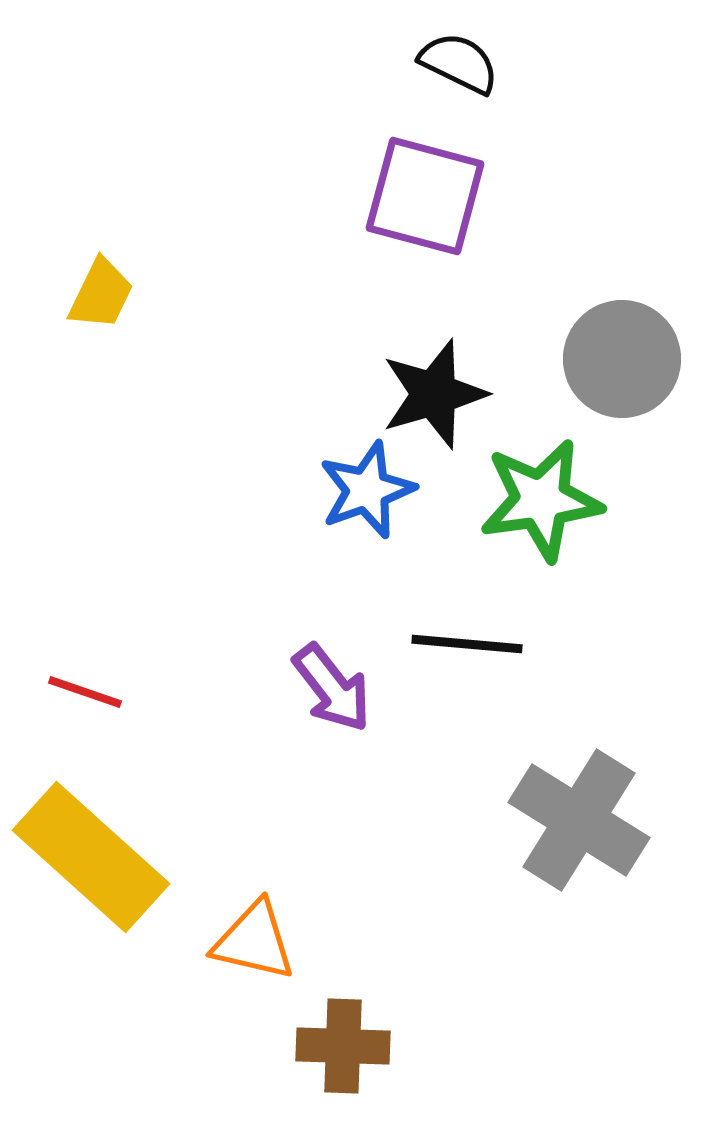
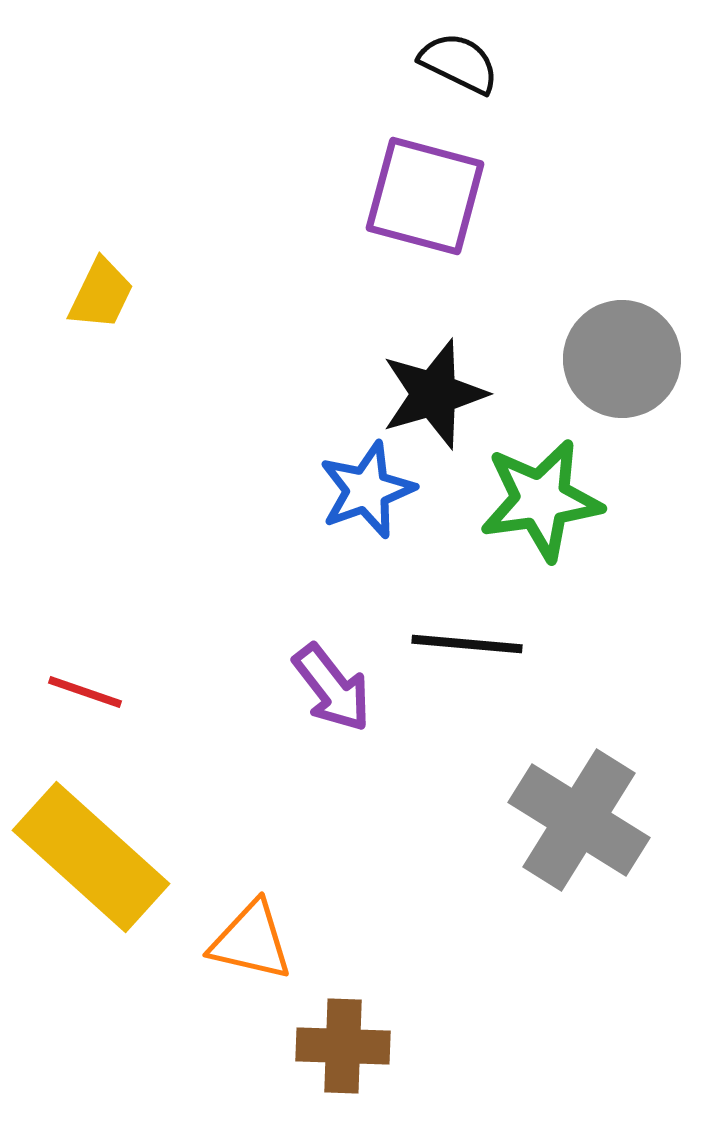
orange triangle: moved 3 px left
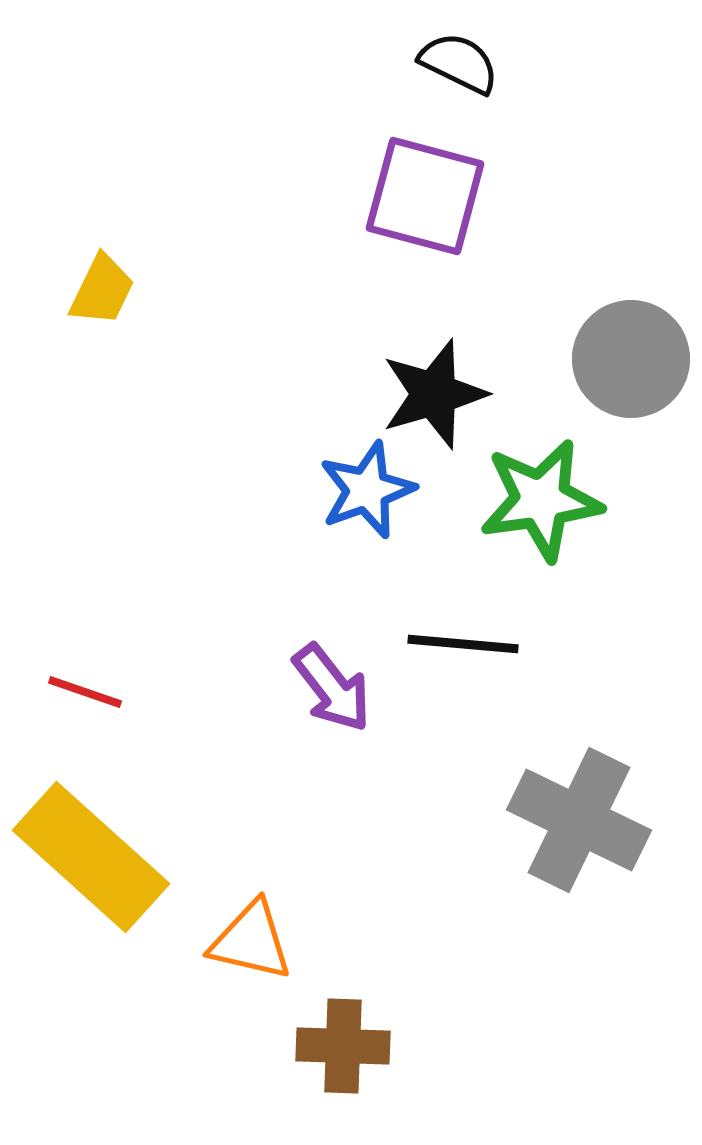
yellow trapezoid: moved 1 px right, 4 px up
gray circle: moved 9 px right
black line: moved 4 px left
gray cross: rotated 6 degrees counterclockwise
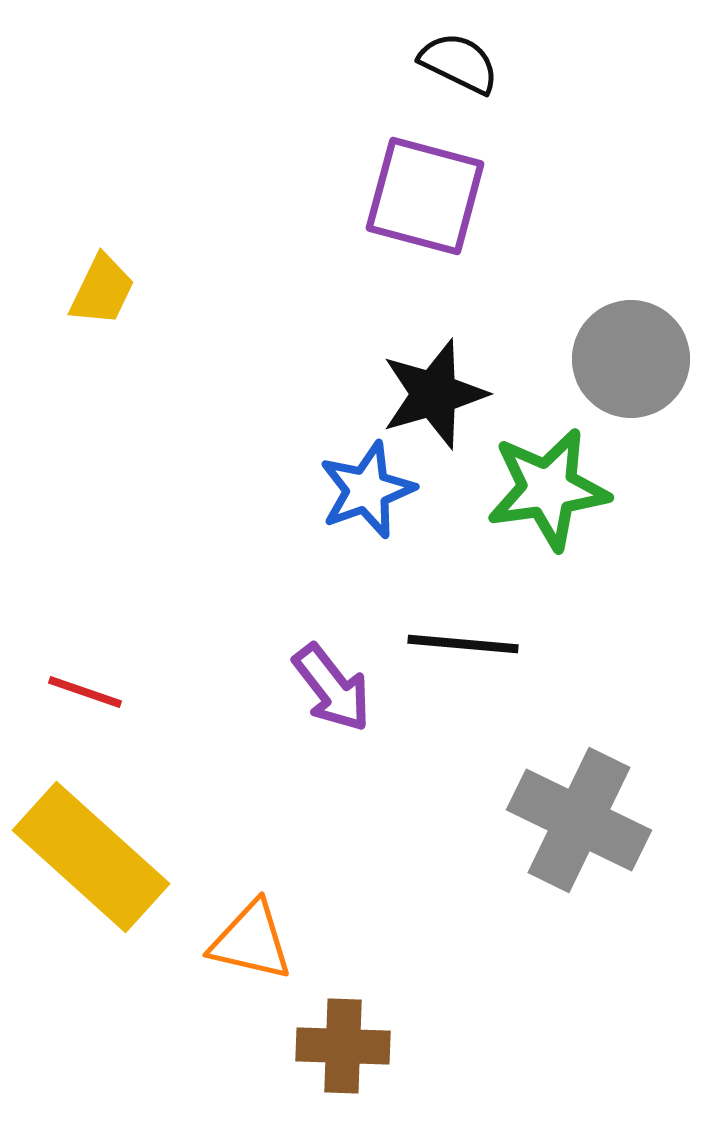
green star: moved 7 px right, 11 px up
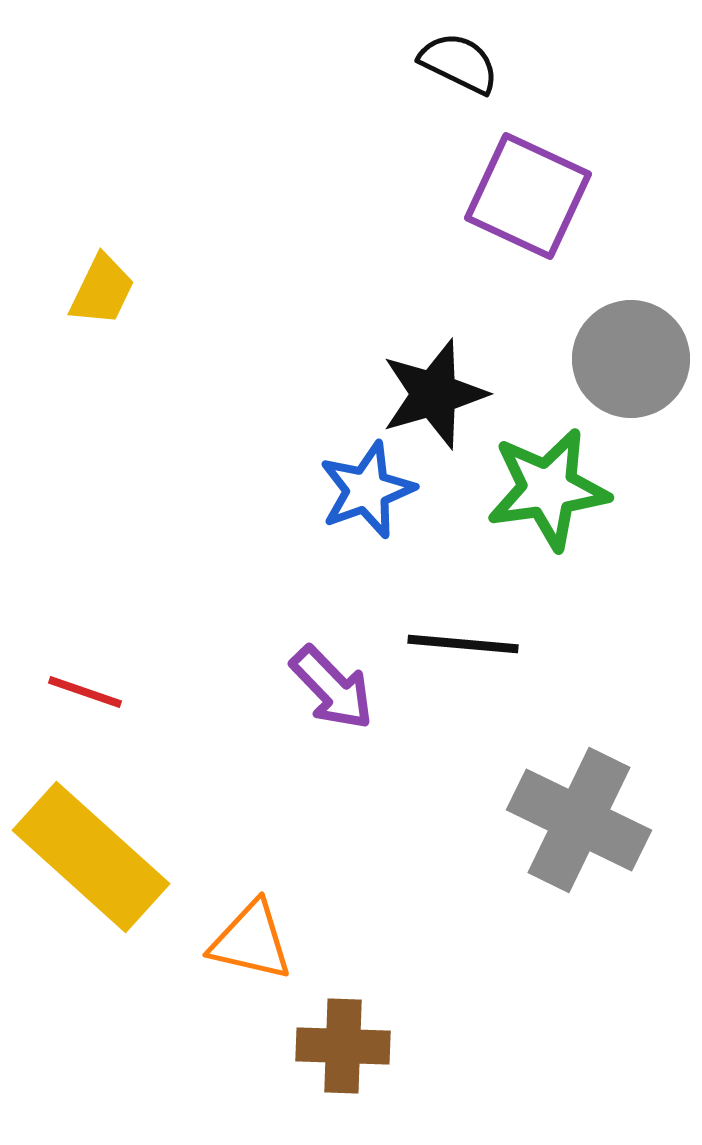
purple square: moved 103 px right; rotated 10 degrees clockwise
purple arrow: rotated 6 degrees counterclockwise
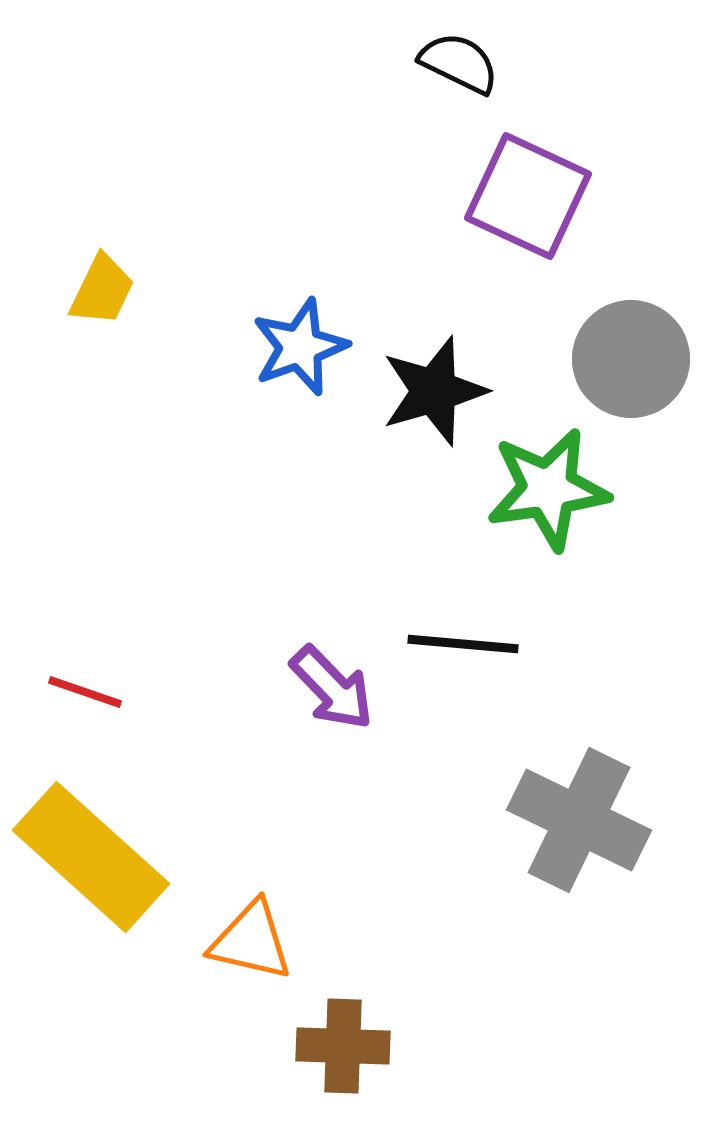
black star: moved 3 px up
blue star: moved 67 px left, 143 px up
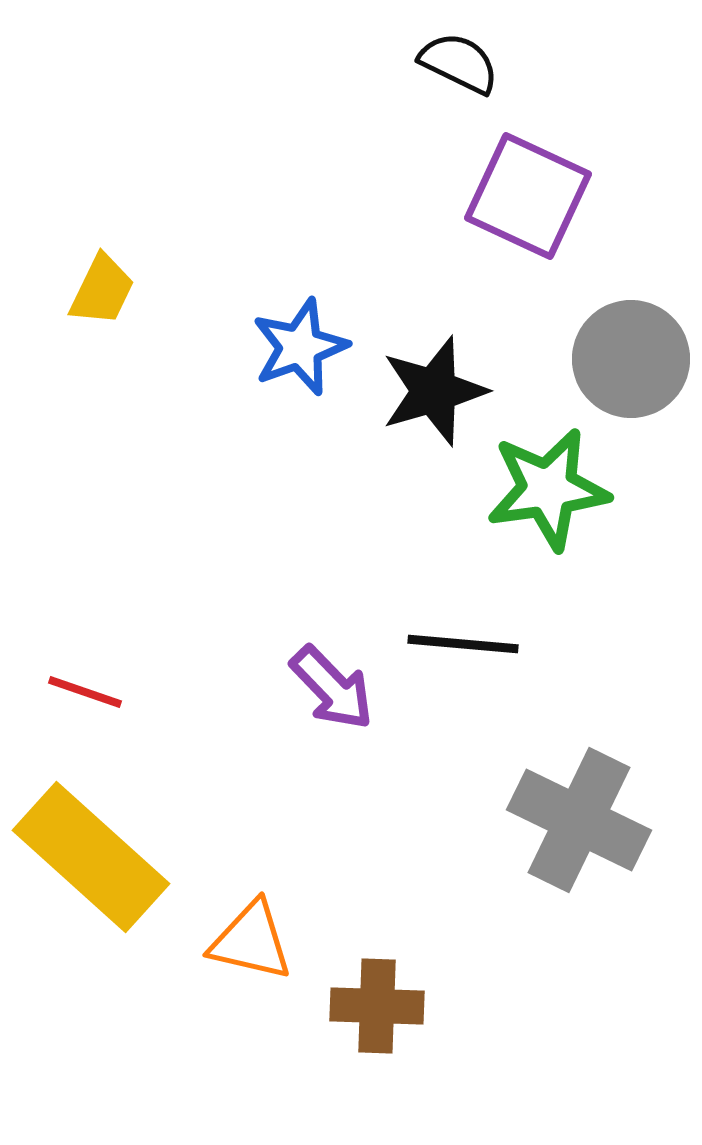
brown cross: moved 34 px right, 40 px up
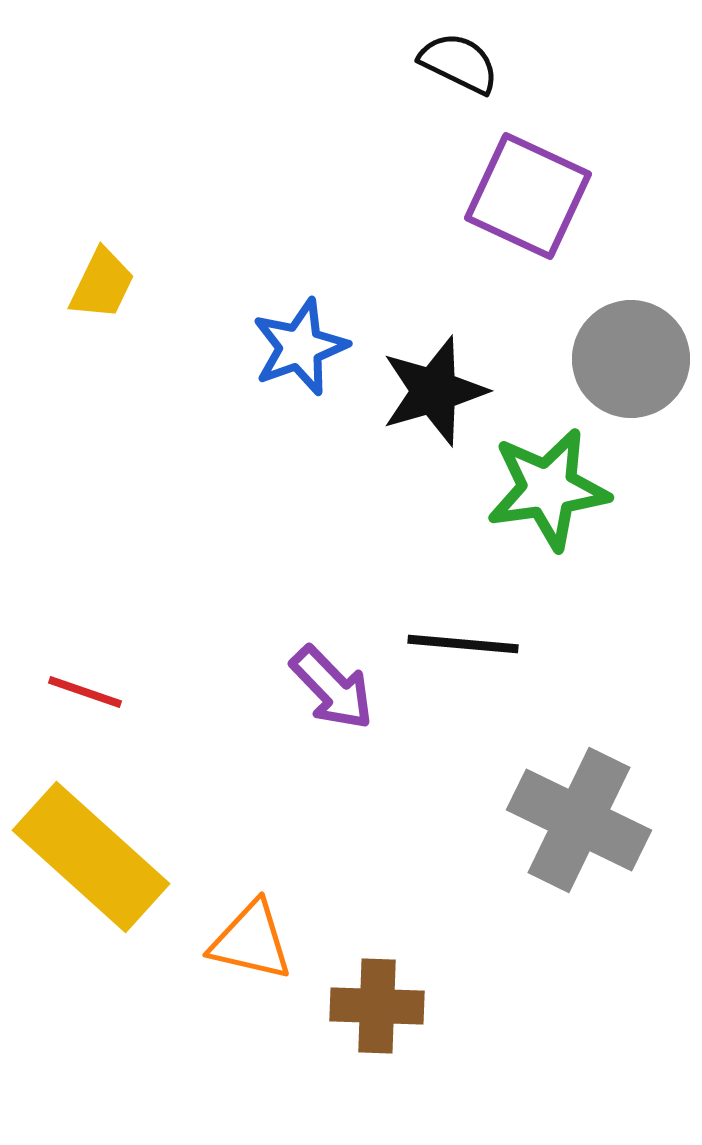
yellow trapezoid: moved 6 px up
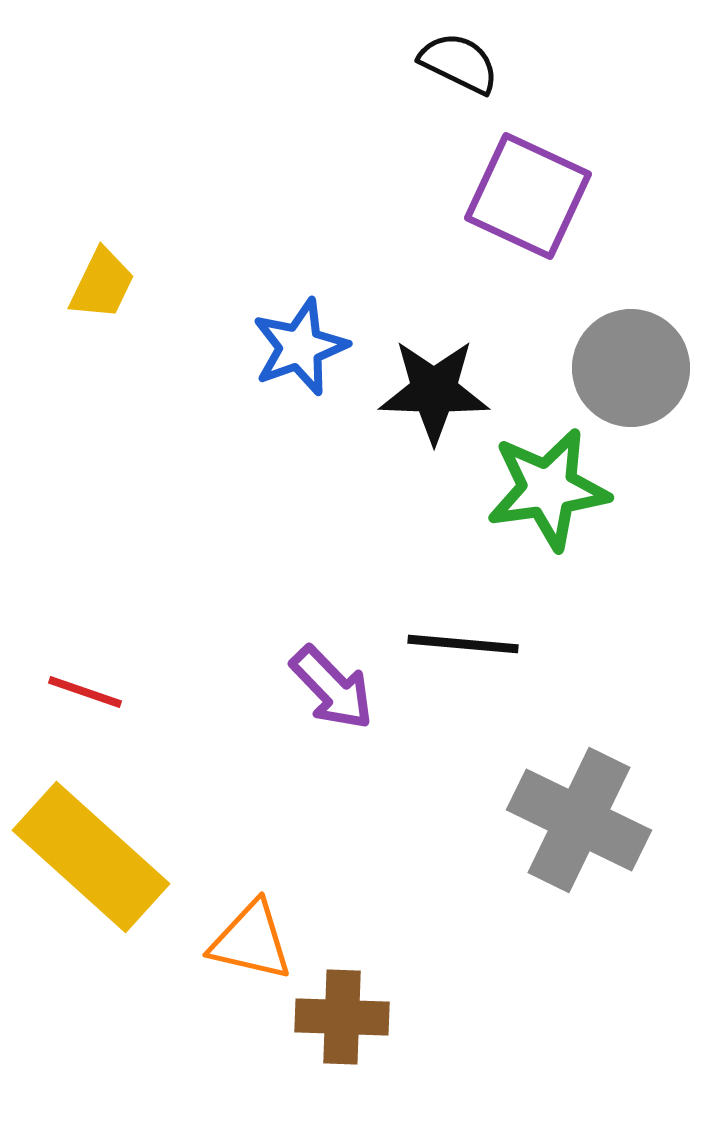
gray circle: moved 9 px down
black star: rotated 18 degrees clockwise
brown cross: moved 35 px left, 11 px down
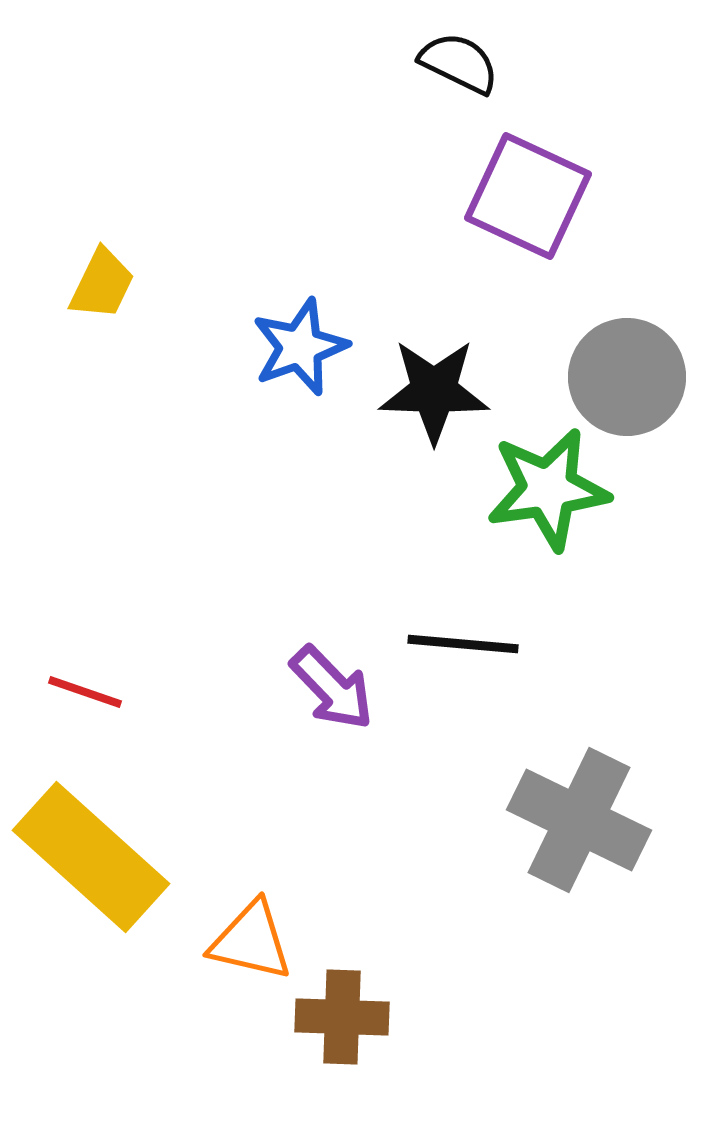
gray circle: moved 4 px left, 9 px down
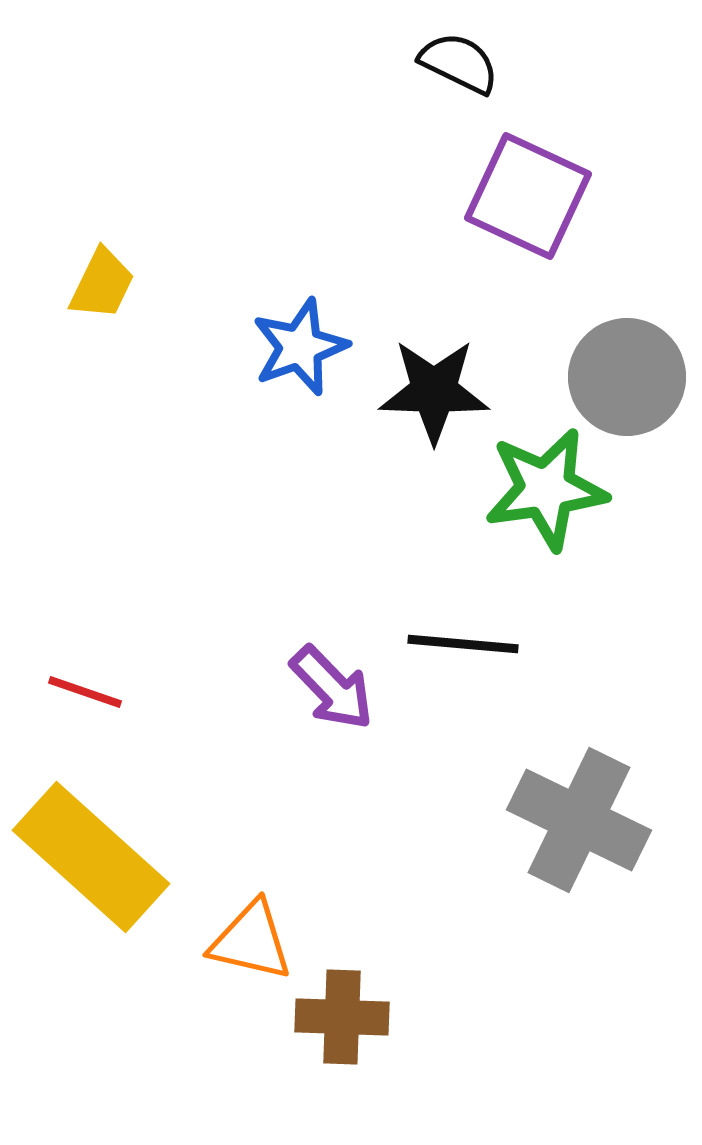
green star: moved 2 px left
